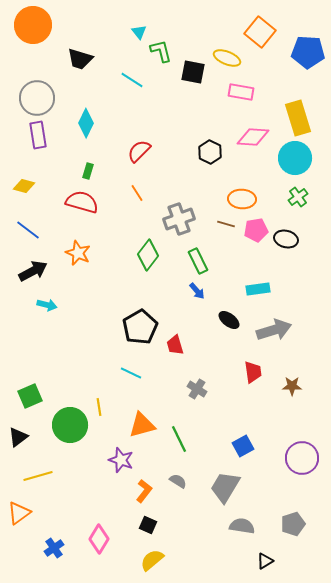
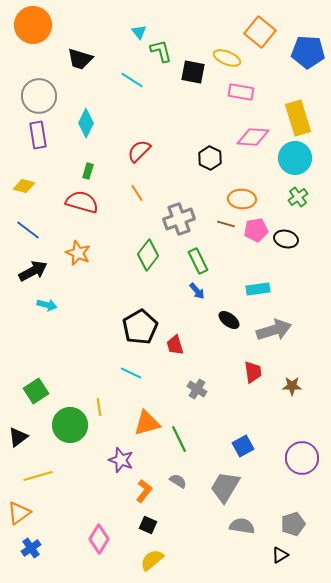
gray circle at (37, 98): moved 2 px right, 2 px up
black hexagon at (210, 152): moved 6 px down
green square at (30, 396): moved 6 px right, 5 px up; rotated 10 degrees counterclockwise
orange triangle at (142, 425): moved 5 px right, 2 px up
blue cross at (54, 548): moved 23 px left
black triangle at (265, 561): moved 15 px right, 6 px up
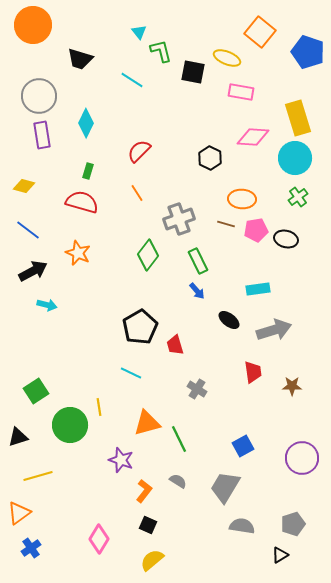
blue pentagon at (308, 52): rotated 16 degrees clockwise
purple rectangle at (38, 135): moved 4 px right
black triangle at (18, 437): rotated 20 degrees clockwise
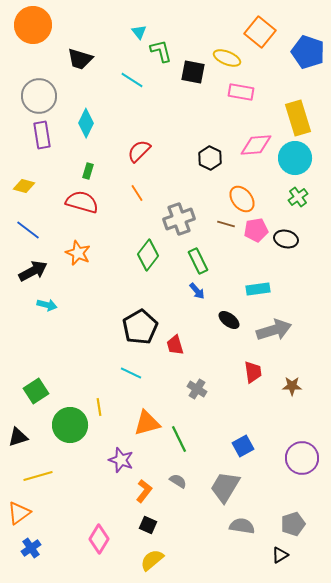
pink diamond at (253, 137): moved 3 px right, 8 px down; rotated 8 degrees counterclockwise
orange ellipse at (242, 199): rotated 48 degrees clockwise
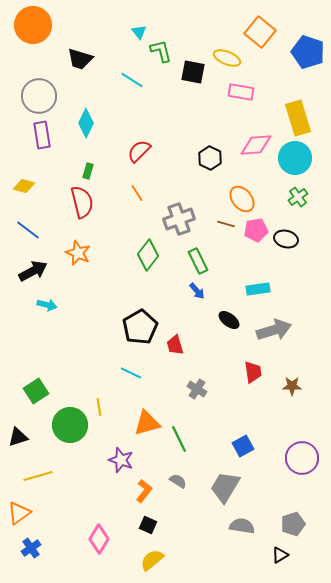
red semicircle at (82, 202): rotated 60 degrees clockwise
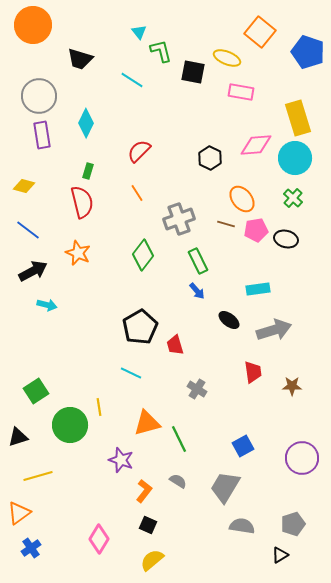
green cross at (298, 197): moved 5 px left, 1 px down; rotated 12 degrees counterclockwise
green diamond at (148, 255): moved 5 px left
